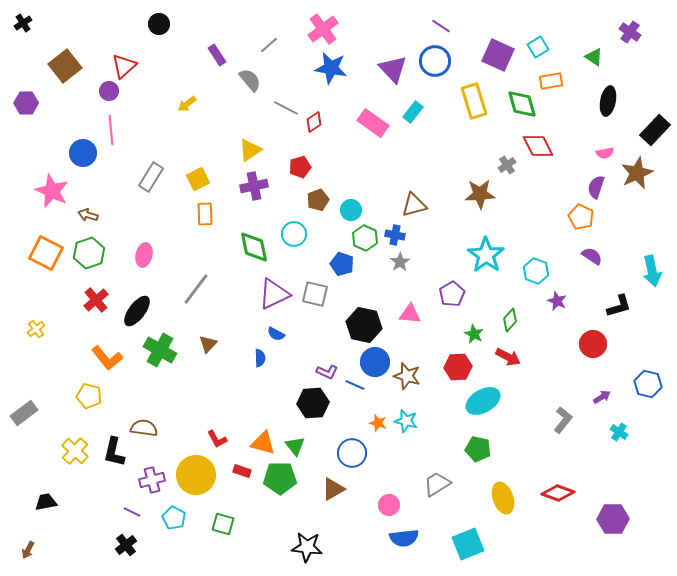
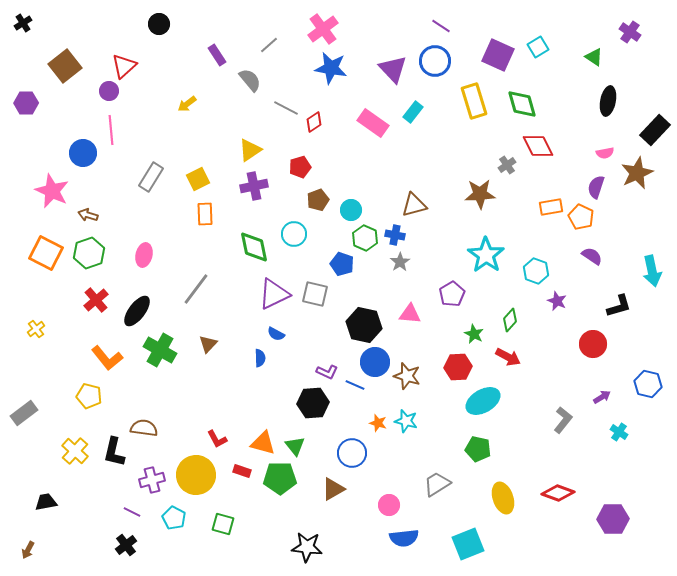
orange rectangle at (551, 81): moved 126 px down
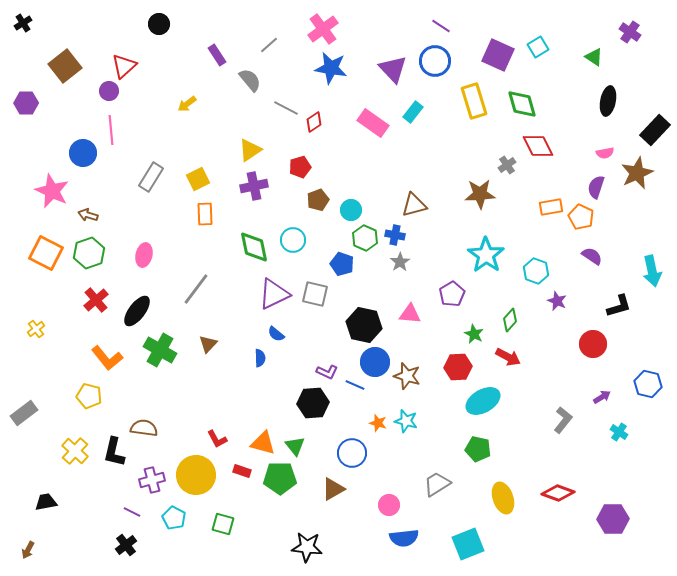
cyan circle at (294, 234): moved 1 px left, 6 px down
blue semicircle at (276, 334): rotated 12 degrees clockwise
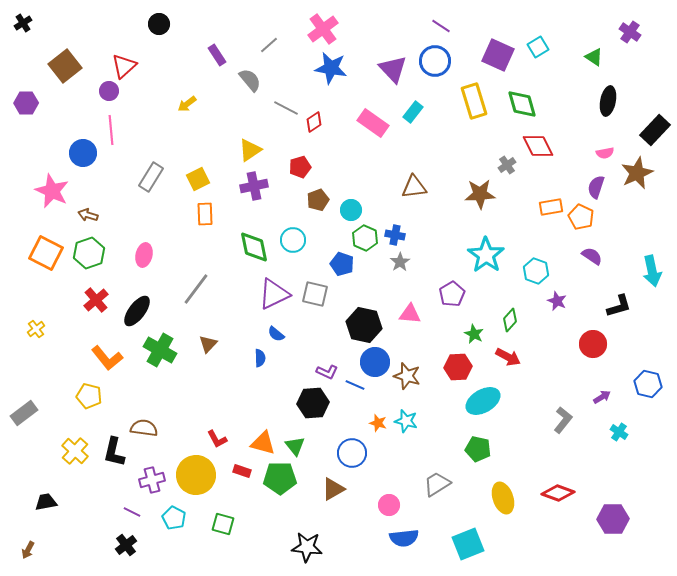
brown triangle at (414, 205): moved 18 px up; rotated 8 degrees clockwise
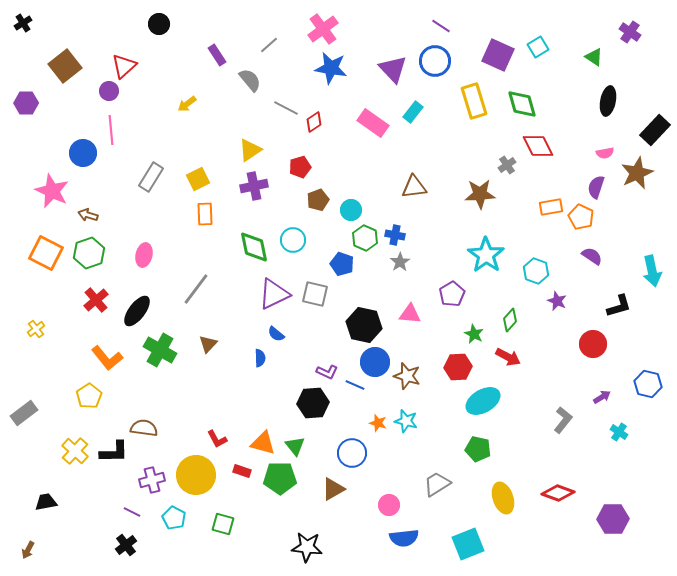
yellow pentagon at (89, 396): rotated 25 degrees clockwise
black L-shape at (114, 452): rotated 104 degrees counterclockwise
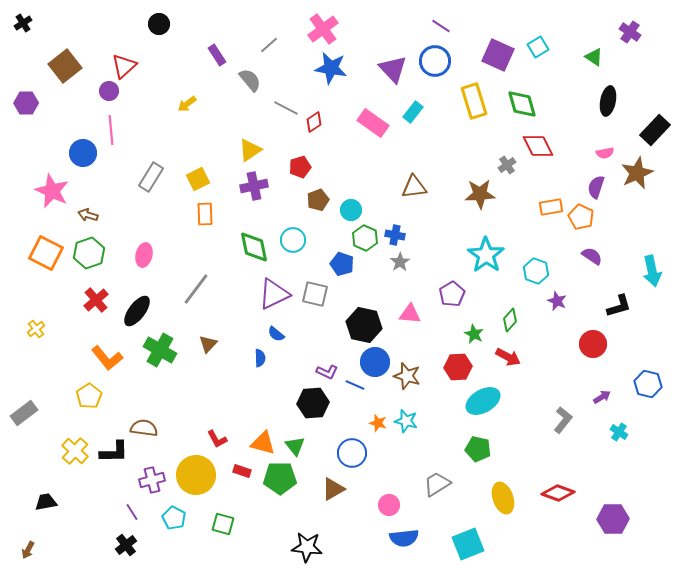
purple line at (132, 512): rotated 30 degrees clockwise
